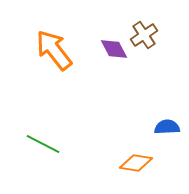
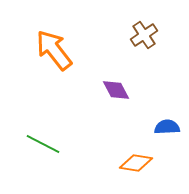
purple diamond: moved 2 px right, 41 px down
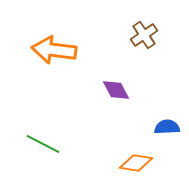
orange arrow: rotated 45 degrees counterclockwise
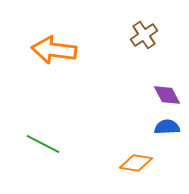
purple diamond: moved 51 px right, 5 px down
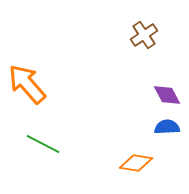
orange arrow: moved 27 px left, 34 px down; rotated 42 degrees clockwise
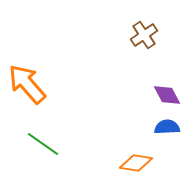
green line: rotated 8 degrees clockwise
